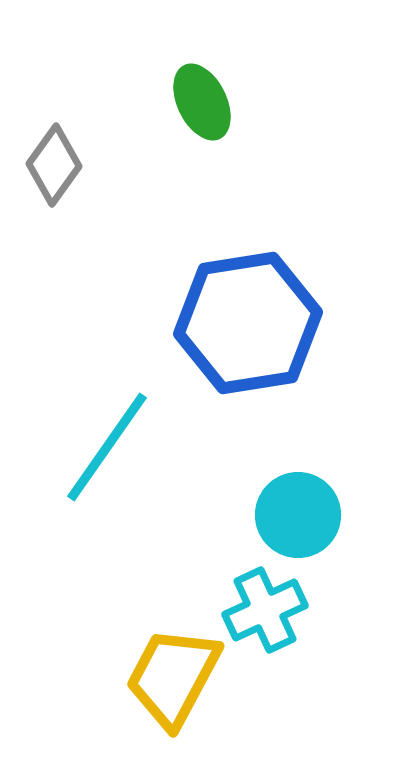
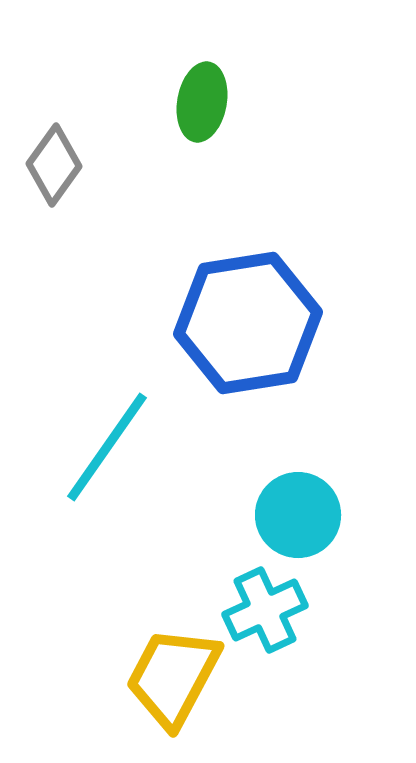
green ellipse: rotated 36 degrees clockwise
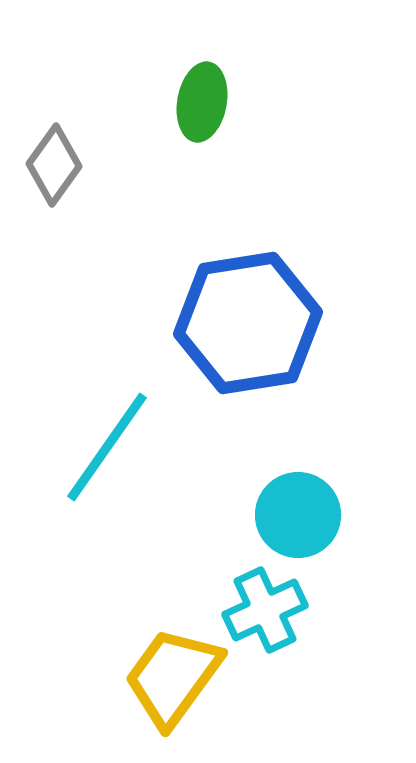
yellow trapezoid: rotated 8 degrees clockwise
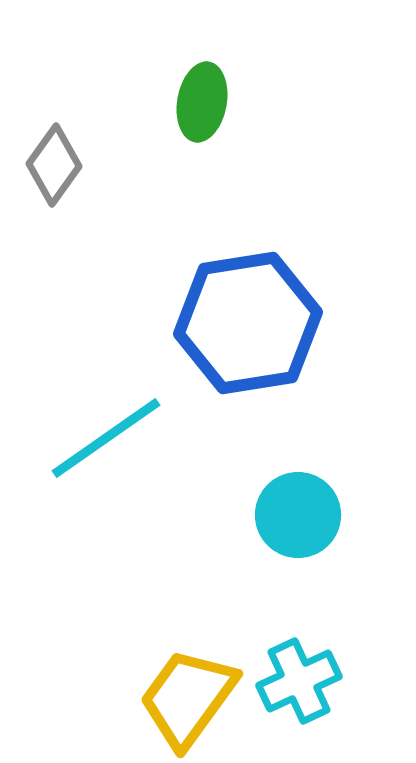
cyan line: moved 1 px left, 9 px up; rotated 20 degrees clockwise
cyan cross: moved 34 px right, 71 px down
yellow trapezoid: moved 15 px right, 21 px down
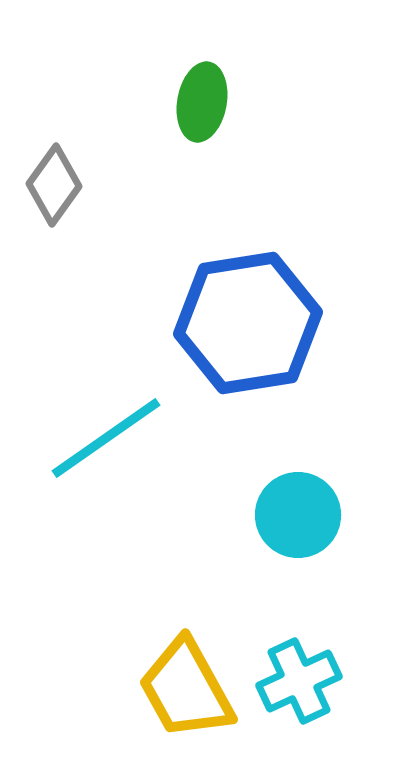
gray diamond: moved 20 px down
yellow trapezoid: moved 2 px left, 9 px up; rotated 65 degrees counterclockwise
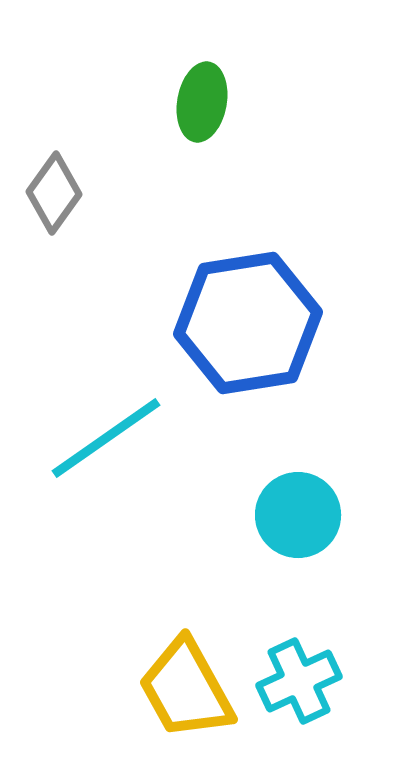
gray diamond: moved 8 px down
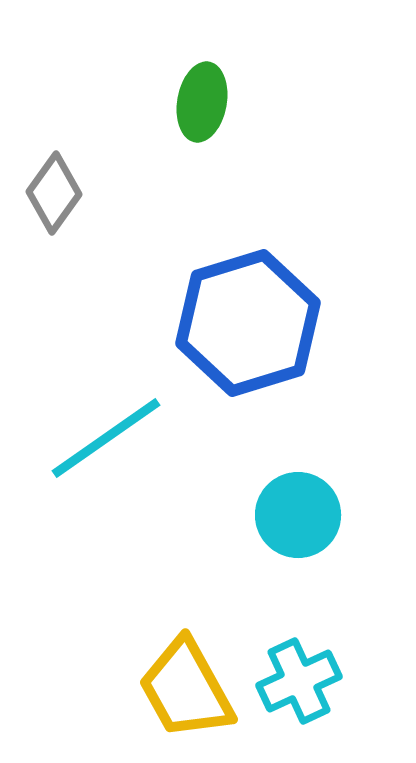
blue hexagon: rotated 8 degrees counterclockwise
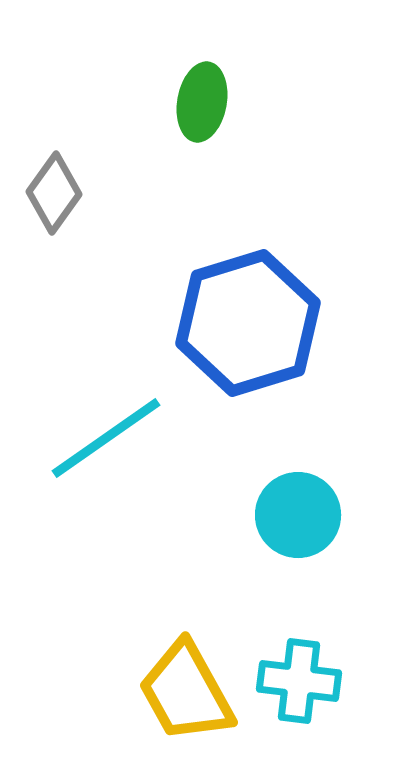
cyan cross: rotated 32 degrees clockwise
yellow trapezoid: moved 3 px down
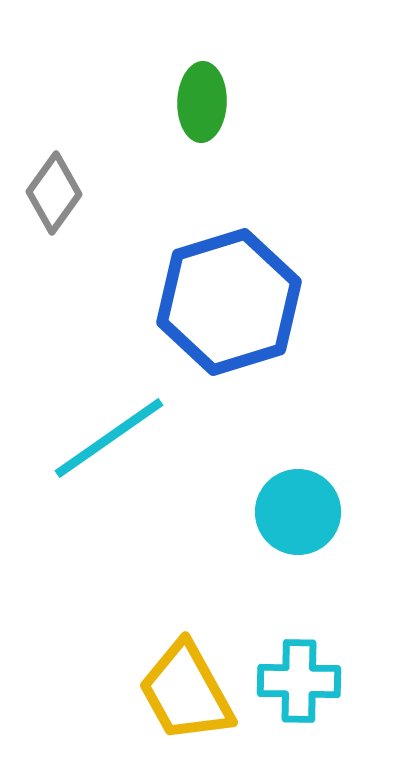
green ellipse: rotated 8 degrees counterclockwise
blue hexagon: moved 19 px left, 21 px up
cyan line: moved 3 px right
cyan circle: moved 3 px up
cyan cross: rotated 6 degrees counterclockwise
